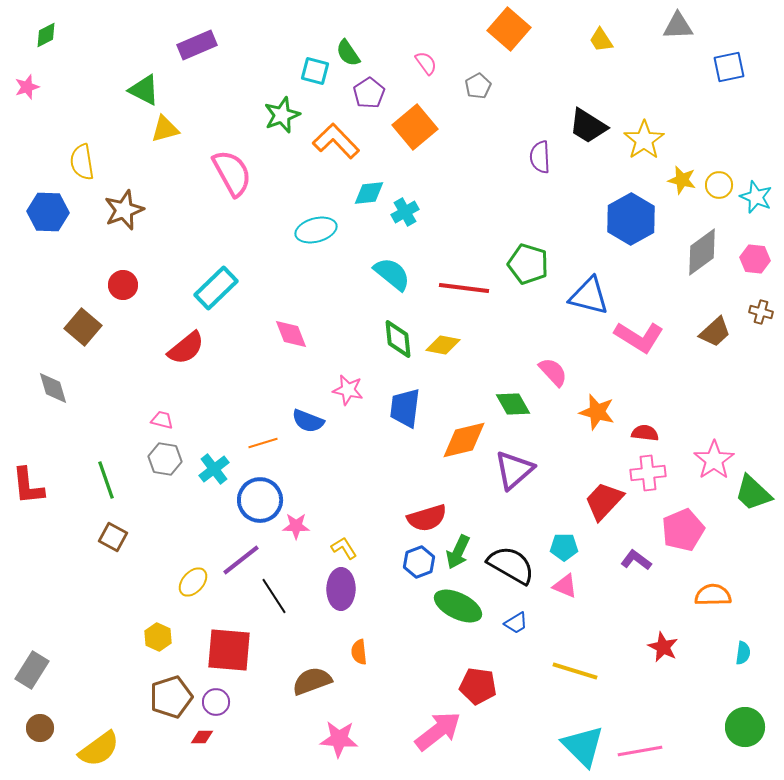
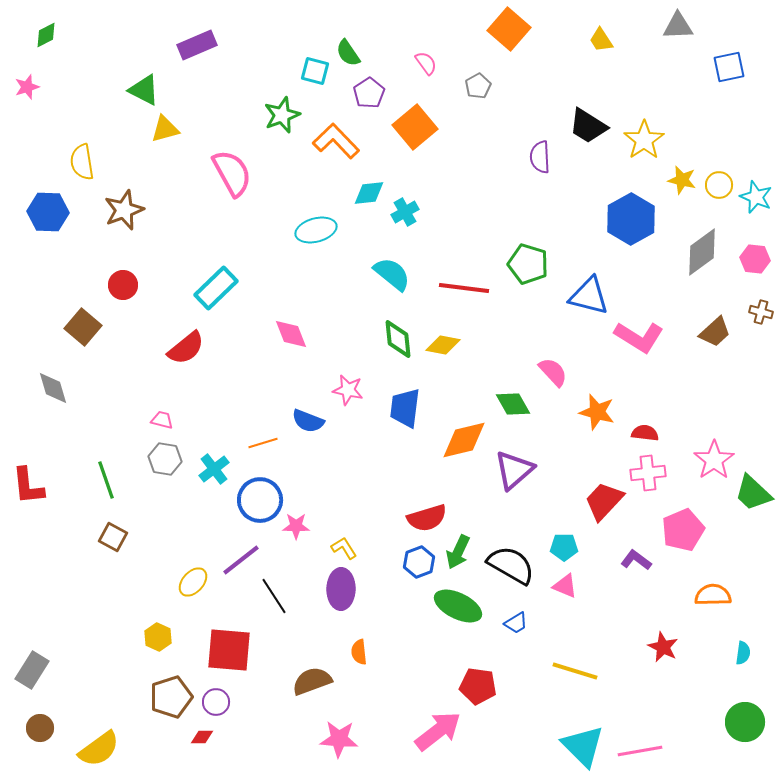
green circle at (745, 727): moved 5 px up
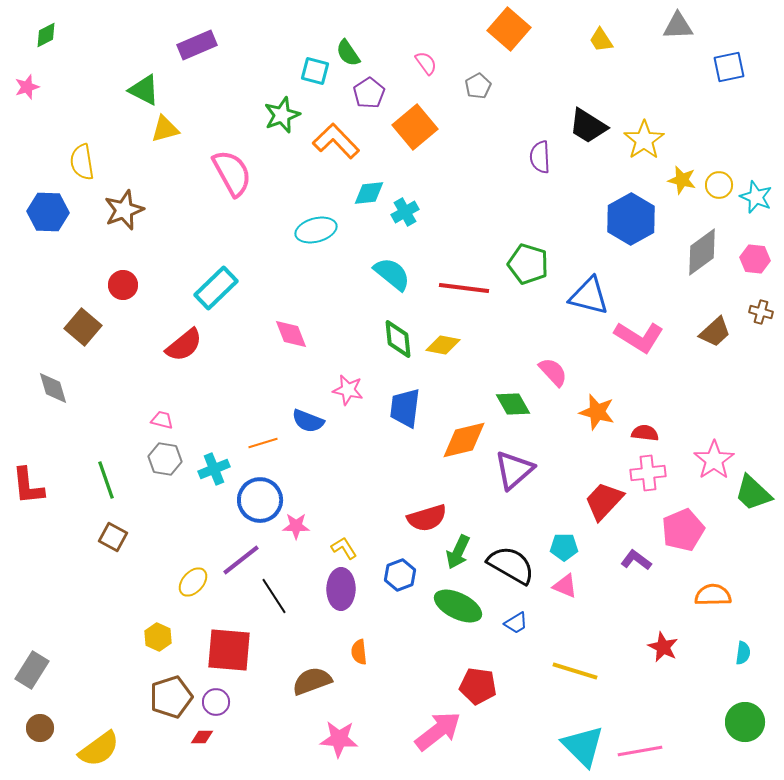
red semicircle at (186, 348): moved 2 px left, 3 px up
cyan cross at (214, 469): rotated 16 degrees clockwise
blue hexagon at (419, 562): moved 19 px left, 13 px down
